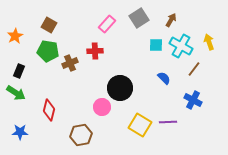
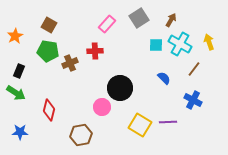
cyan cross: moved 1 px left, 2 px up
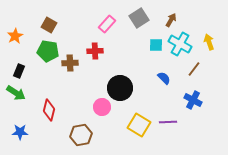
brown cross: rotated 21 degrees clockwise
yellow square: moved 1 px left
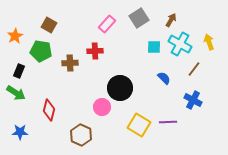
cyan square: moved 2 px left, 2 px down
green pentagon: moved 7 px left
brown hexagon: rotated 25 degrees counterclockwise
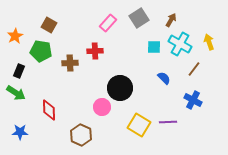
pink rectangle: moved 1 px right, 1 px up
red diamond: rotated 15 degrees counterclockwise
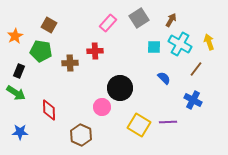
brown line: moved 2 px right
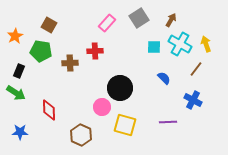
pink rectangle: moved 1 px left
yellow arrow: moved 3 px left, 2 px down
yellow square: moved 14 px left; rotated 15 degrees counterclockwise
